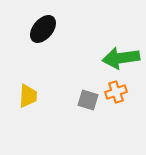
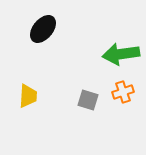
green arrow: moved 4 px up
orange cross: moved 7 px right
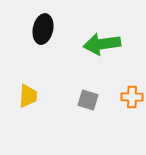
black ellipse: rotated 28 degrees counterclockwise
green arrow: moved 19 px left, 10 px up
orange cross: moved 9 px right, 5 px down; rotated 20 degrees clockwise
